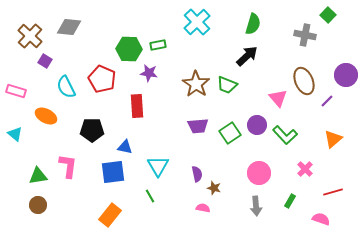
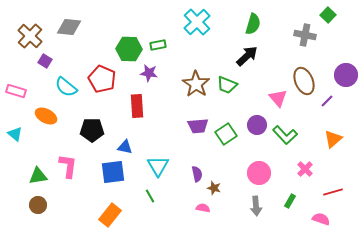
cyan semicircle at (66, 87): rotated 25 degrees counterclockwise
green square at (230, 133): moved 4 px left, 1 px down
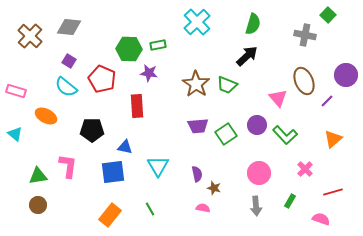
purple square at (45, 61): moved 24 px right
green line at (150, 196): moved 13 px down
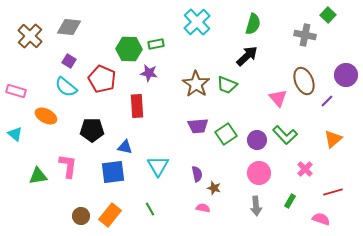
green rectangle at (158, 45): moved 2 px left, 1 px up
purple circle at (257, 125): moved 15 px down
brown circle at (38, 205): moved 43 px right, 11 px down
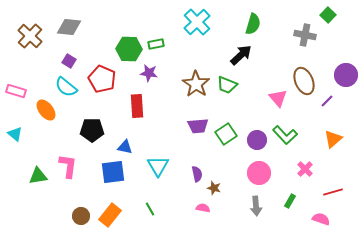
black arrow at (247, 56): moved 6 px left, 1 px up
orange ellipse at (46, 116): moved 6 px up; rotated 25 degrees clockwise
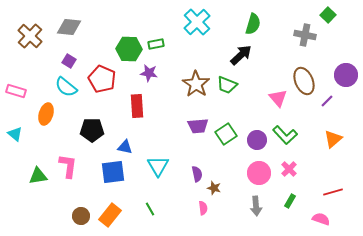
orange ellipse at (46, 110): moved 4 px down; rotated 55 degrees clockwise
pink cross at (305, 169): moved 16 px left
pink semicircle at (203, 208): rotated 72 degrees clockwise
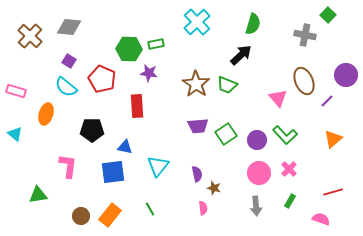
cyan triangle at (158, 166): rotated 10 degrees clockwise
green triangle at (38, 176): moved 19 px down
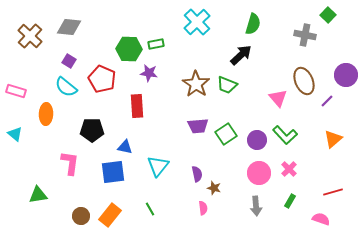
orange ellipse at (46, 114): rotated 15 degrees counterclockwise
pink L-shape at (68, 166): moved 2 px right, 3 px up
